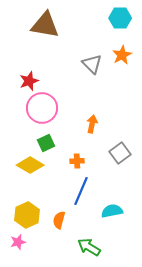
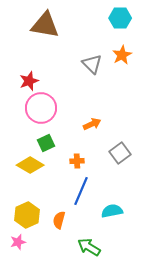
pink circle: moved 1 px left
orange arrow: rotated 54 degrees clockwise
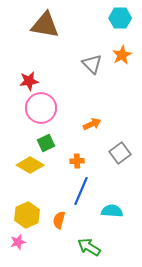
red star: rotated 12 degrees clockwise
cyan semicircle: rotated 15 degrees clockwise
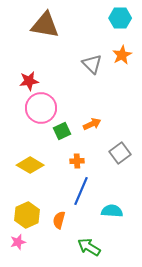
green square: moved 16 px right, 12 px up
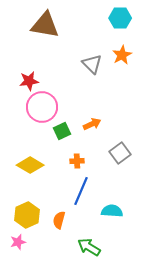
pink circle: moved 1 px right, 1 px up
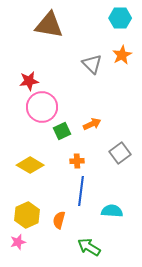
brown triangle: moved 4 px right
blue line: rotated 16 degrees counterclockwise
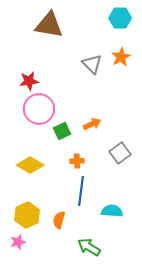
orange star: moved 1 px left, 2 px down
pink circle: moved 3 px left, 2 px down
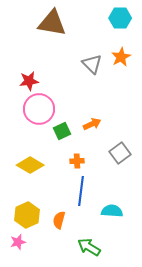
brown triangle: moved 3 px right, 2 px up
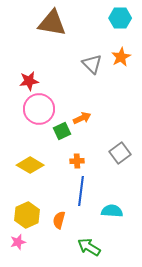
orange arrow: moved 10 px left, 6 px up
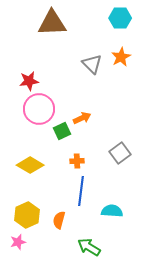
brown triangle: rotated 12 degrees counterclockwise
